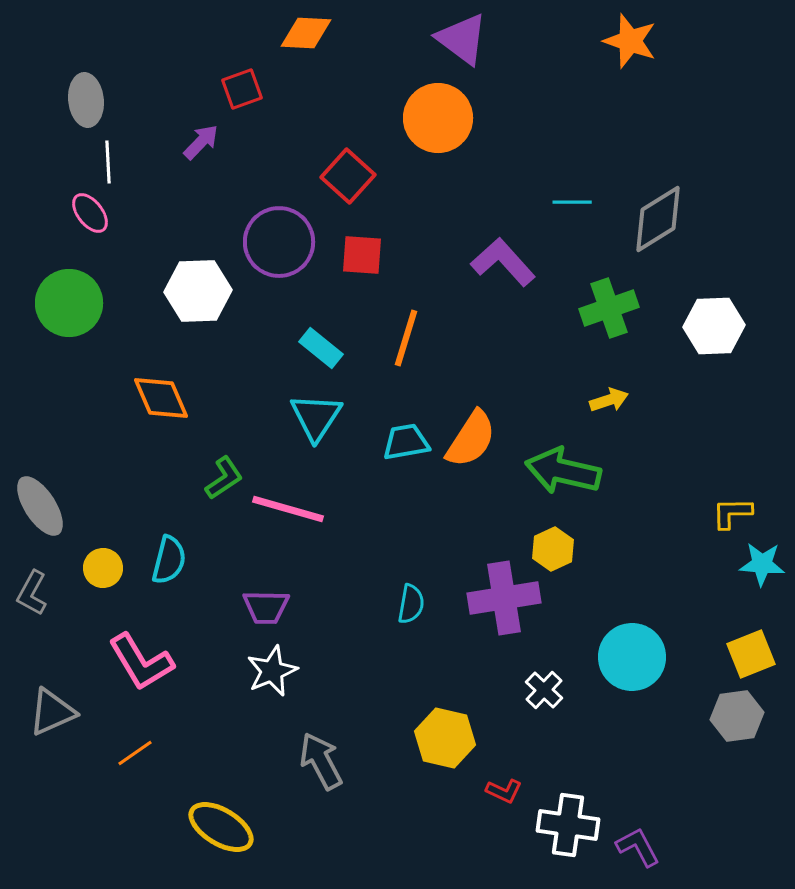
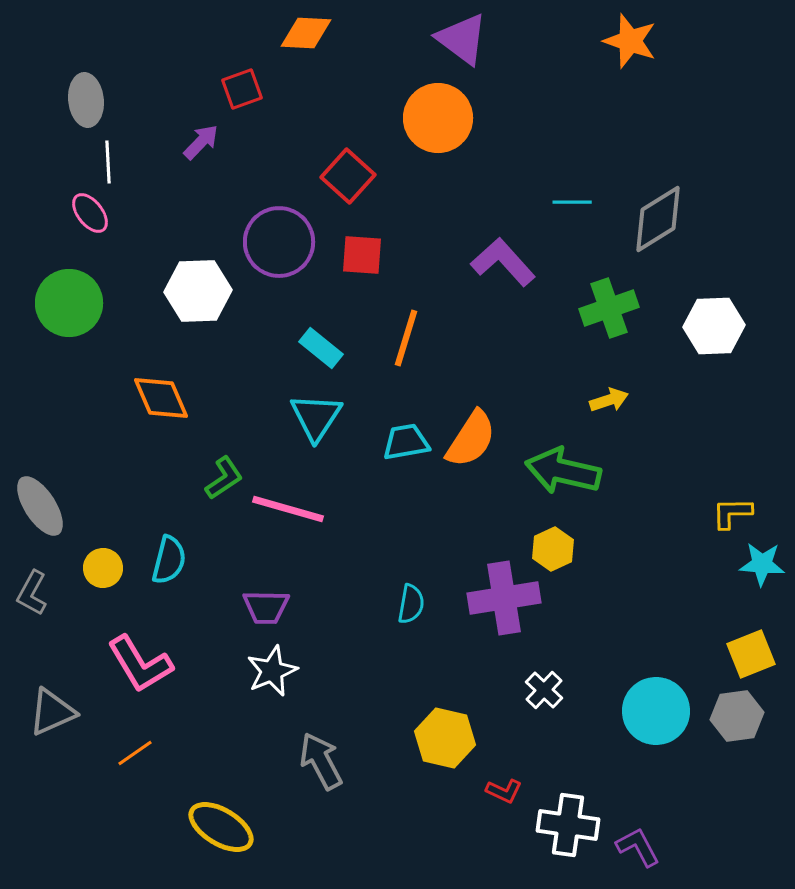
cyan circle at (632, 657): moved 24 px right, 54 px down
pink L-shape at (141, 662): moved 1 px left, 2 px down
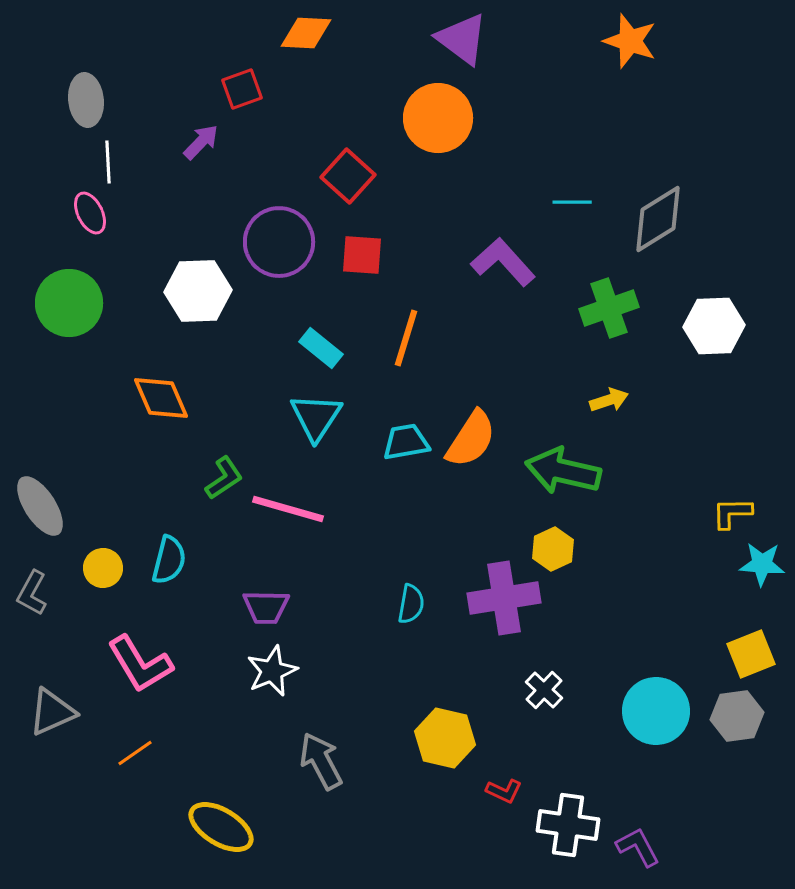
pink ellipse at (90, 213): rotated 12 degrees clockwise
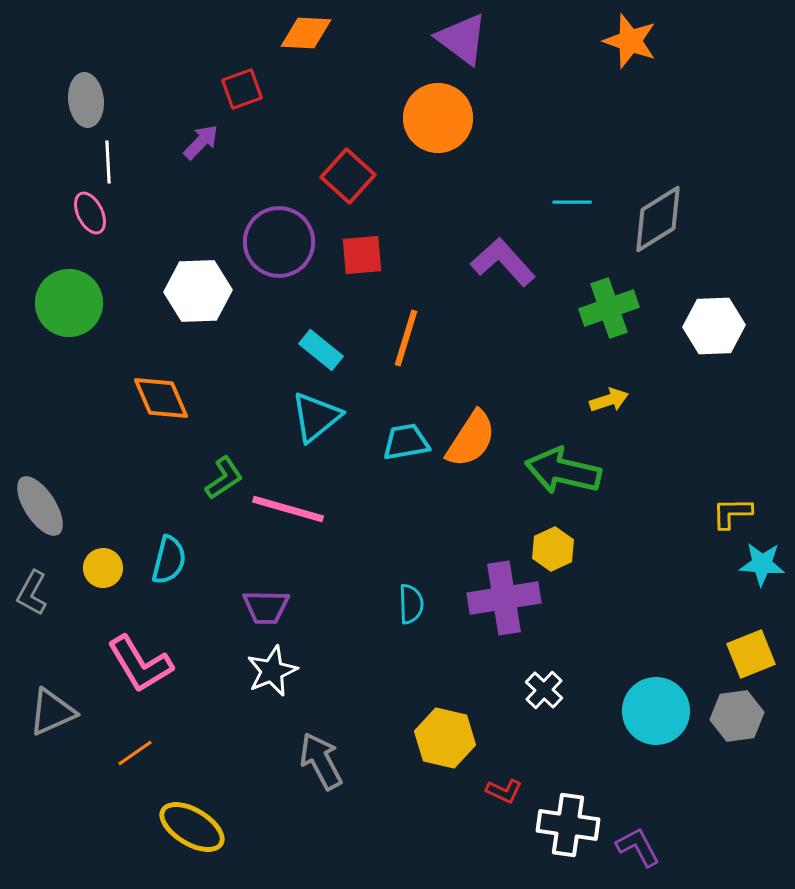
red square at (362, 255): rotated 9 degrees counterclockwise
cyan rectangle at (321, 348): moved 2 px down
cyan triangle at (316, 417): rotated 18 degrees clockwise
cyan semicircle at (411, 604): rotated 12 degrees counterclockwise
yellow ellipse at (221, 827): moved 29 px left
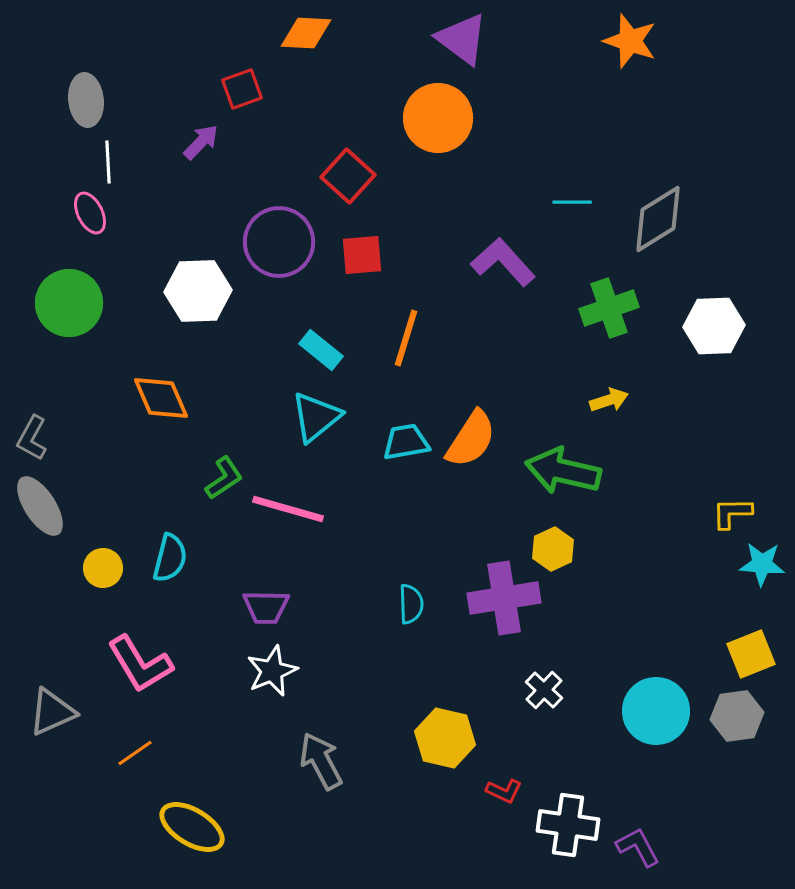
cyan semicircle at (169, 560): moved 1 px right, 2 px up
gray L-shape at (32, 593): moved 155 px up
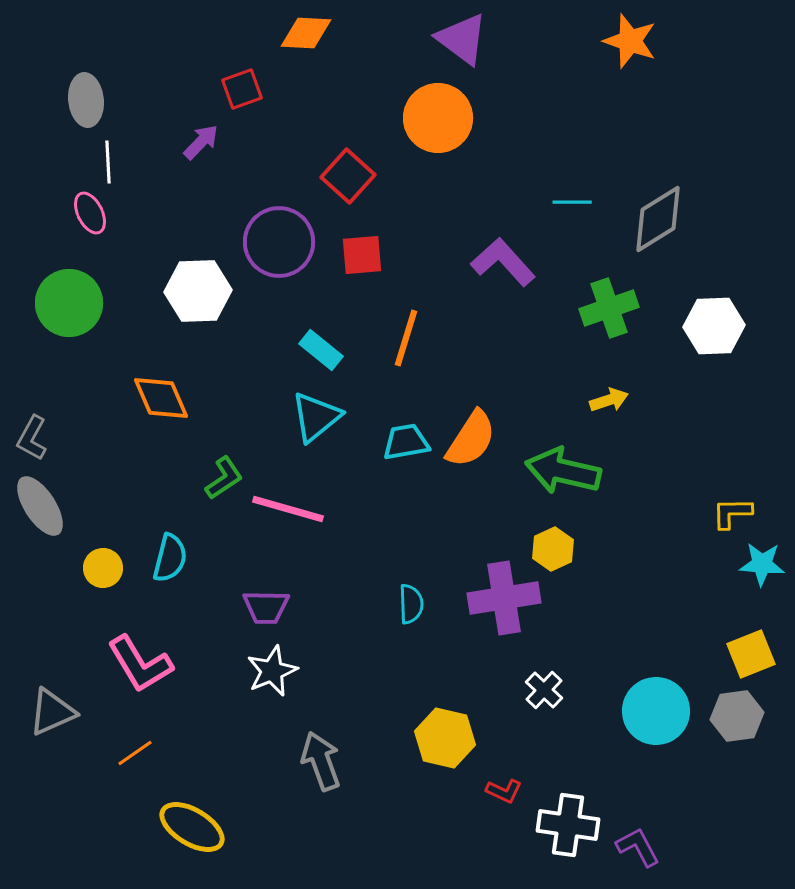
gray arrow at (321, 761): rotated 8 degrees clockwise
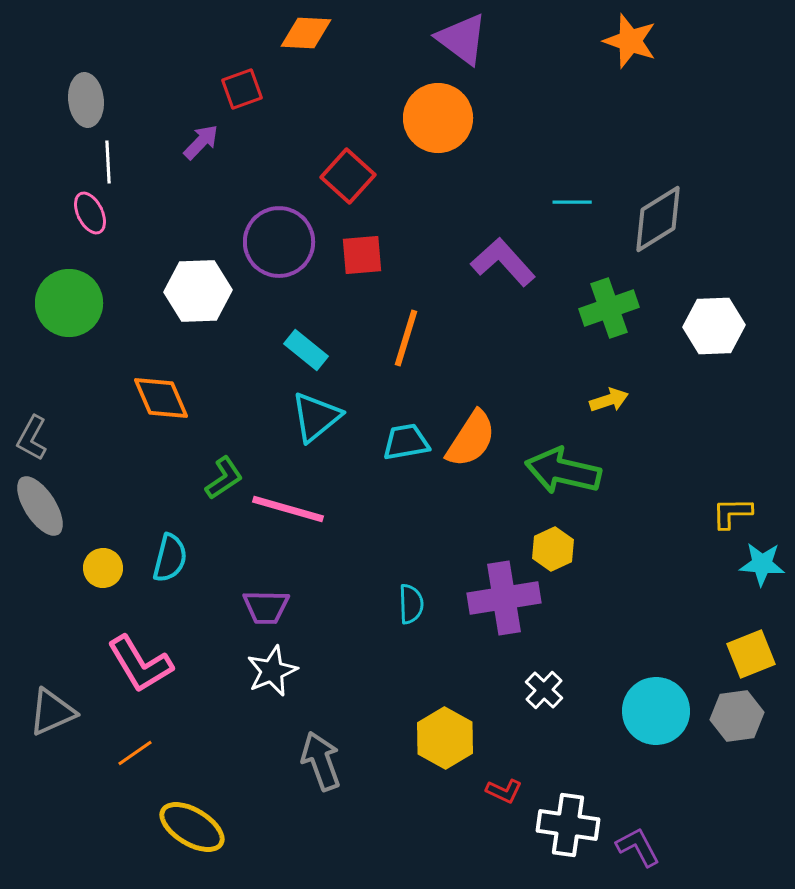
cyan rectangle at (321, 350): moved 15 px left
yellow hexagon at (445, 738): rotated 16 degrees clockwise
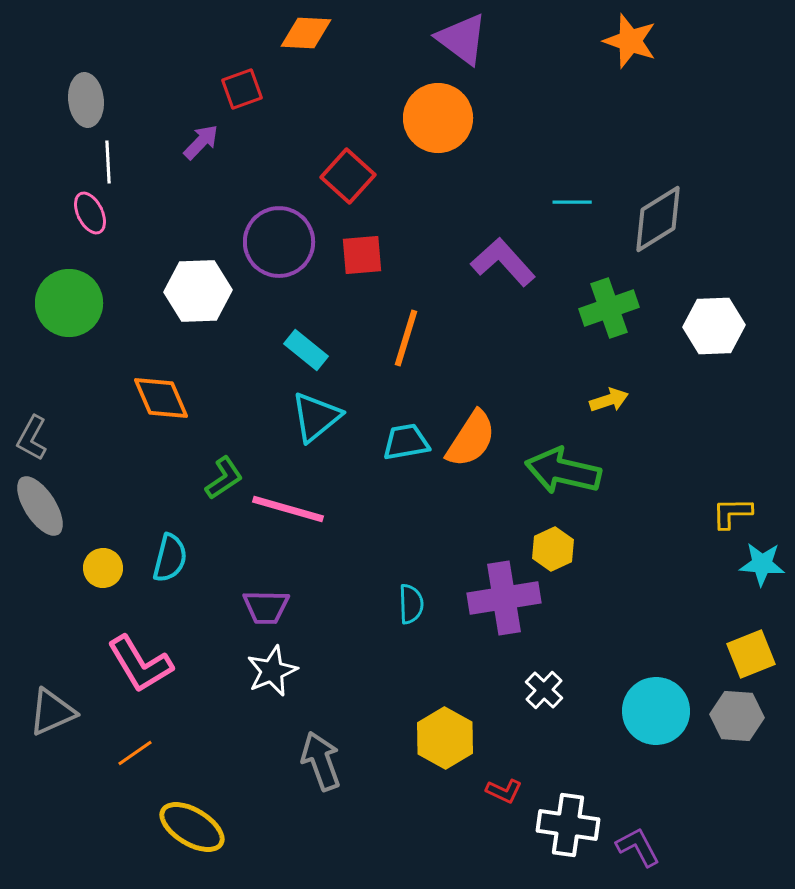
gray hexagon at (737, 716): rotated 12 degrees clockwise
